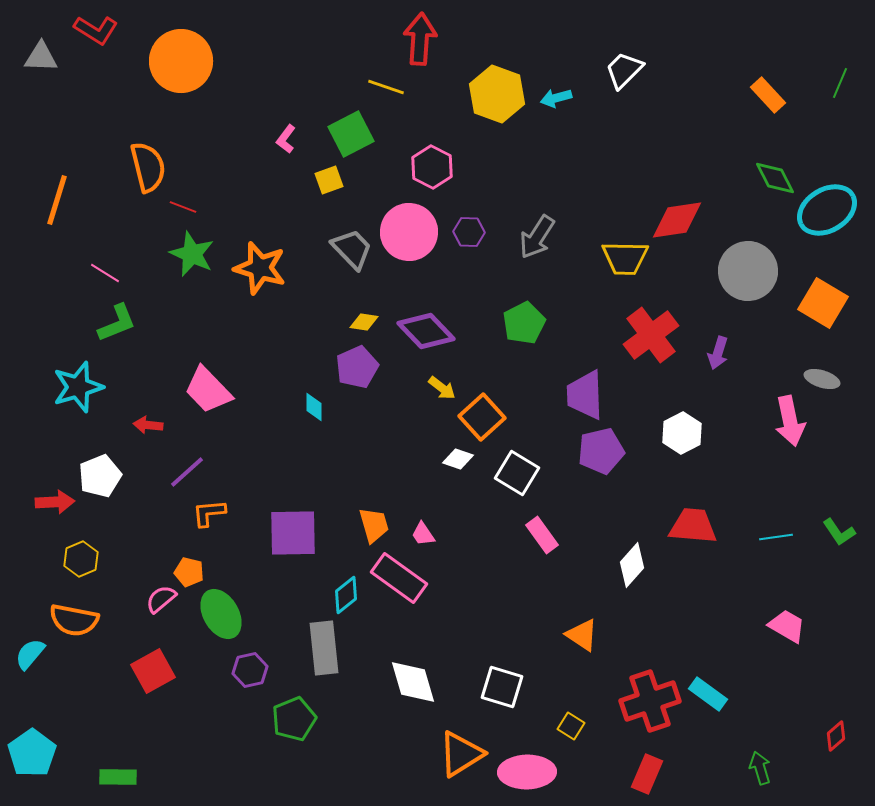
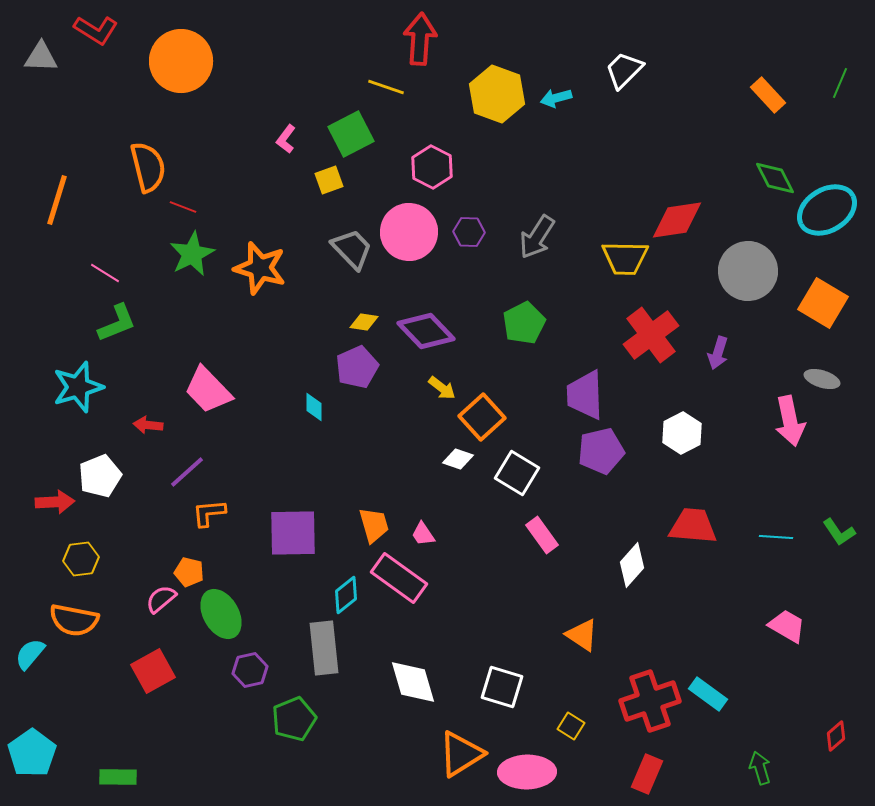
green star at (192, 254): rotated 21 degrees clockwise
cyan line at (776, 537): rotated 12 degrees clockwise
yellow hexagon at (81, 559): rotated 16 degrees clockwise
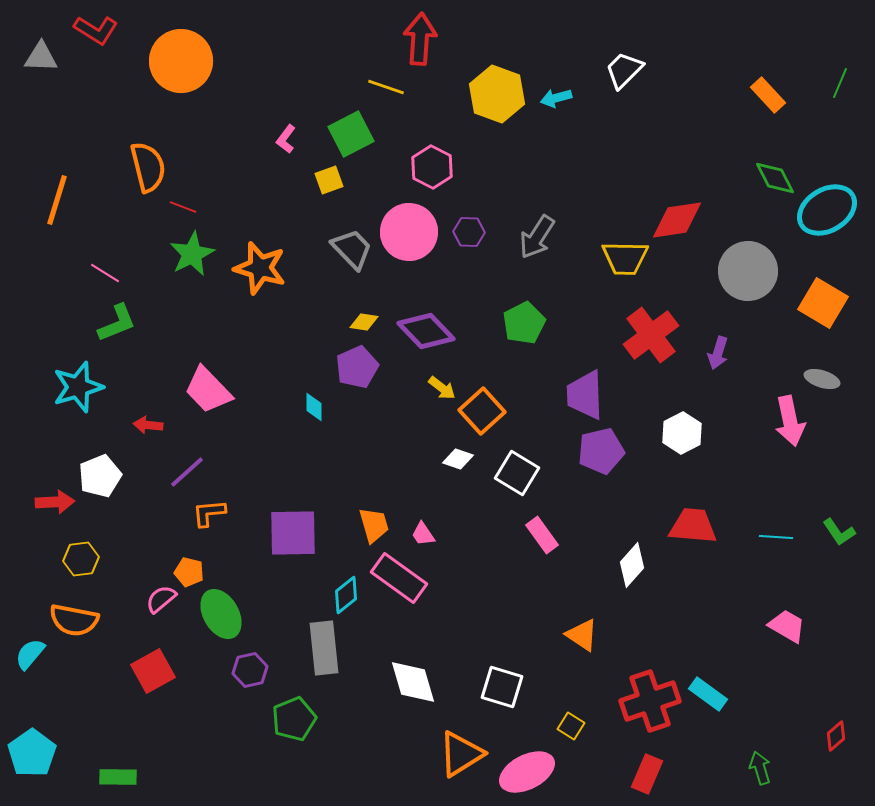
orange square at (482, 417): moved 6 px up
pink ellipse at (527, 772): rotated 26 degrees counterclockwise
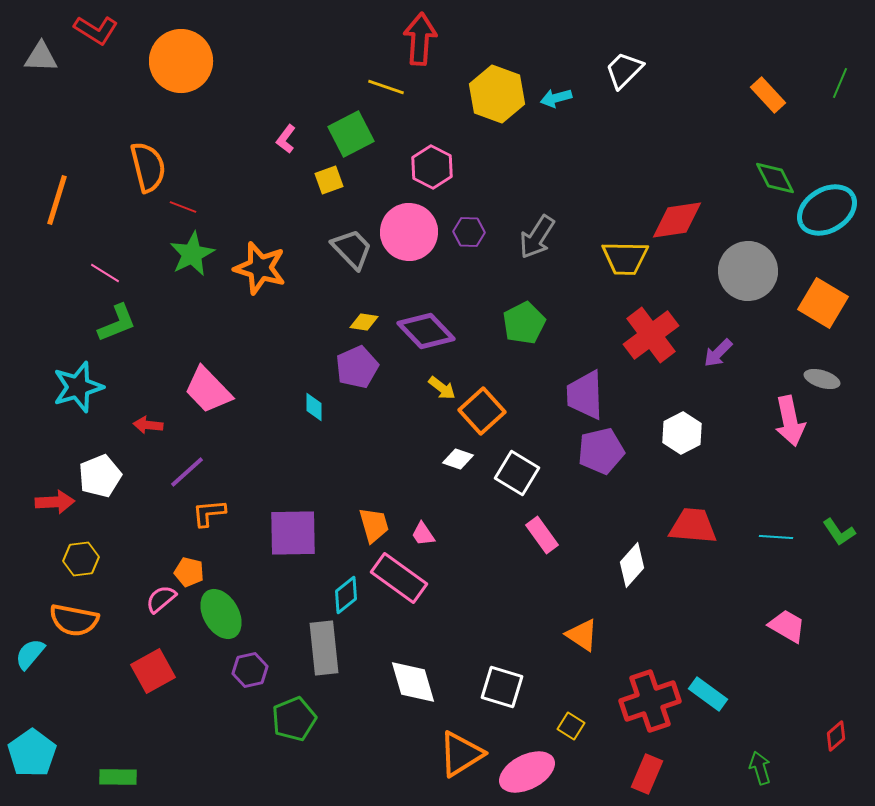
purple arrow at (718, 353): rotated 28 degrees clockwise
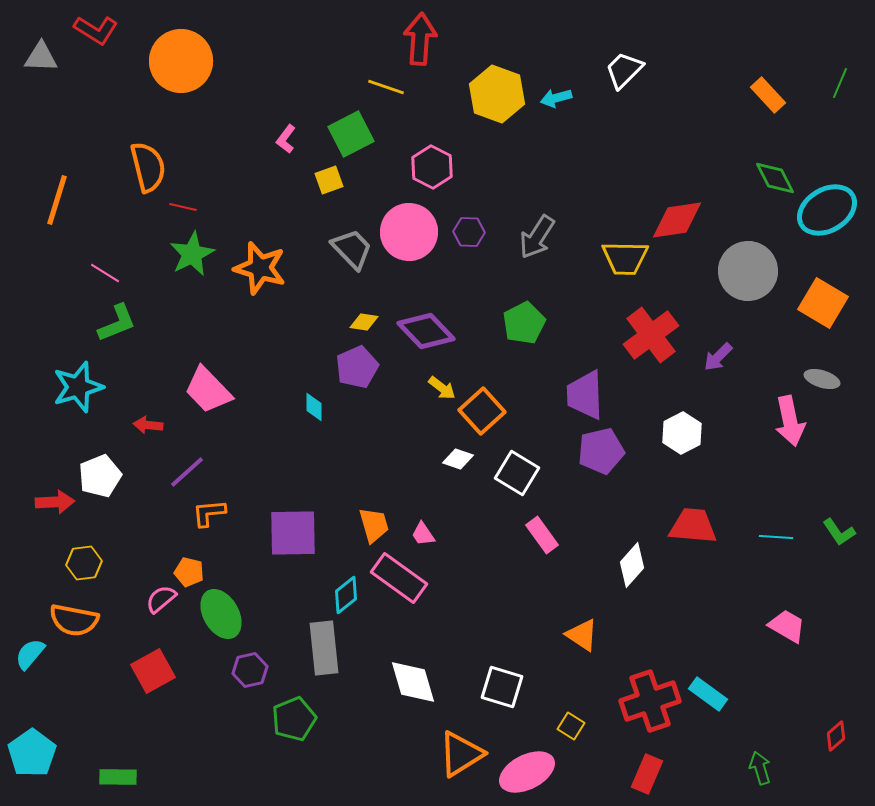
red line at (183, 207): rotated 8 degrees counterclockwise
purple arrow at (718, 353): moved 4 px down
yellow hexagon at (81, 559): moved 3 px right, 4 px down
